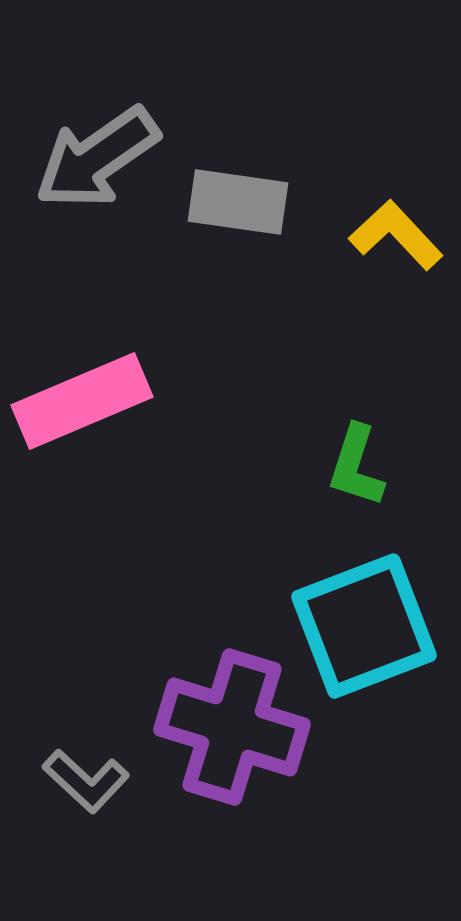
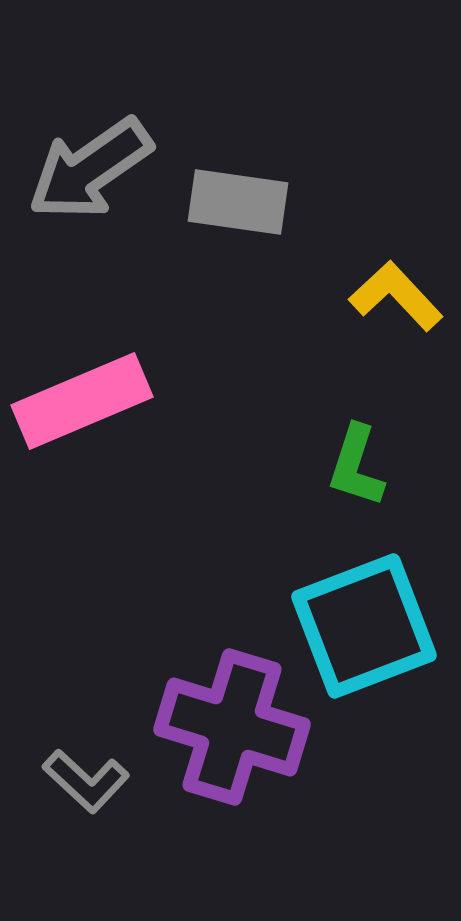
gray arrow: moved 7 px left, 11 px down
yellow L-shape: moved 61 px down
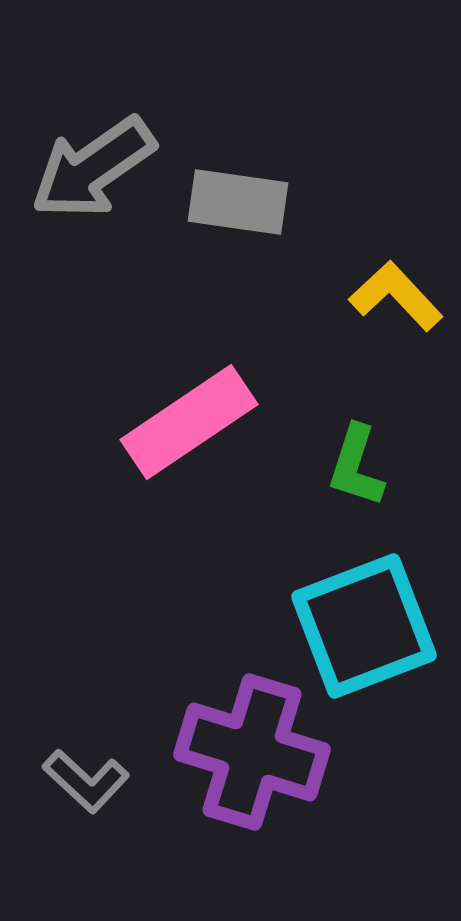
gray arrow: moved 3 px right, 1 px up
pink rectangle: moved 107 px right, 21 px down; rotated 11 degrees counterclockwise
purple cross: moved 20 px right, 25 px down
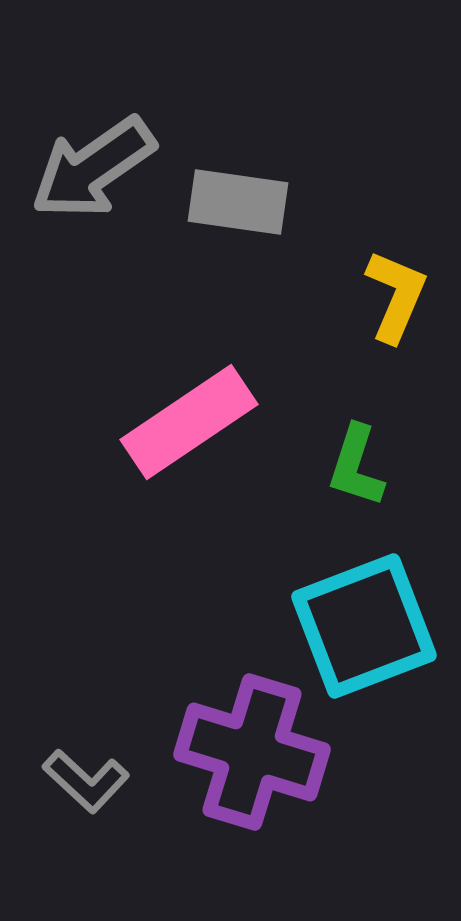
yellow L-shape: rotated 66 degrees clockwise
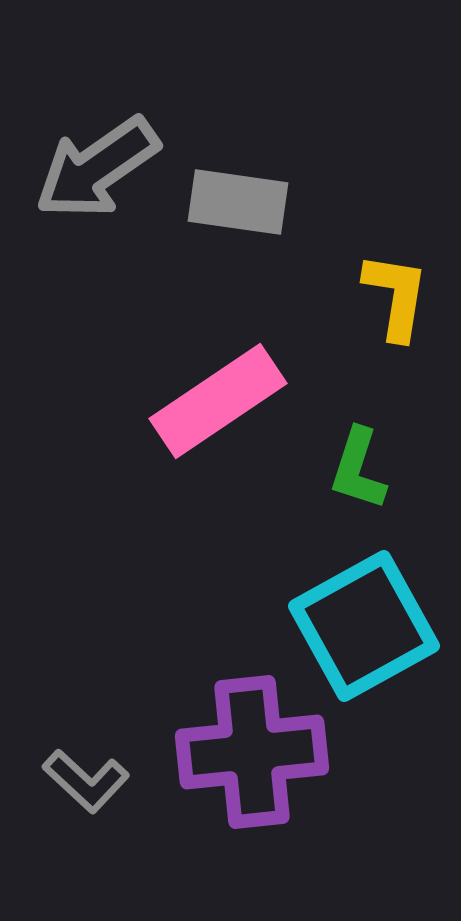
gray arrow: moved 4 px right
yellow L-shape: rotated 14 degrees counterclockwise
pink rectangle: moved 29 px right, 21 px up
green L-shape: moved 2 px right, 3 px down
cyan square: rotated 8 degrees counterclockwise
purple cross: rotated 23 degrees counterclockwise
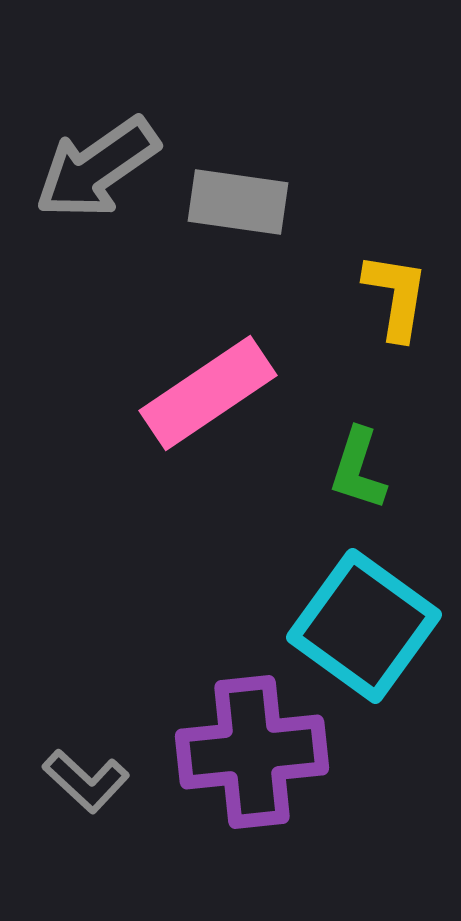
pink rectangle: moved 10 px left, 8 px up
cyan square: rotated 25 degrees counterclockwise
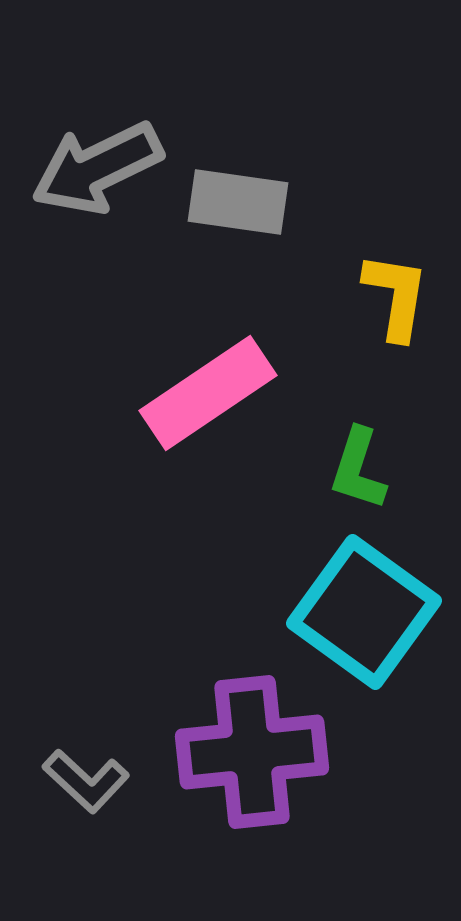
gray arrow: rotated 9 degrees clockwise
cyan square: moved 14 px up
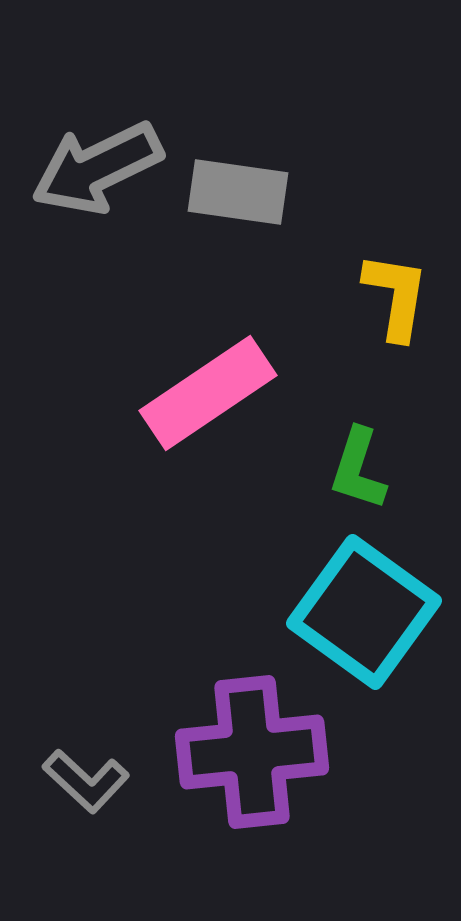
gray rectangle: moved 10 px up
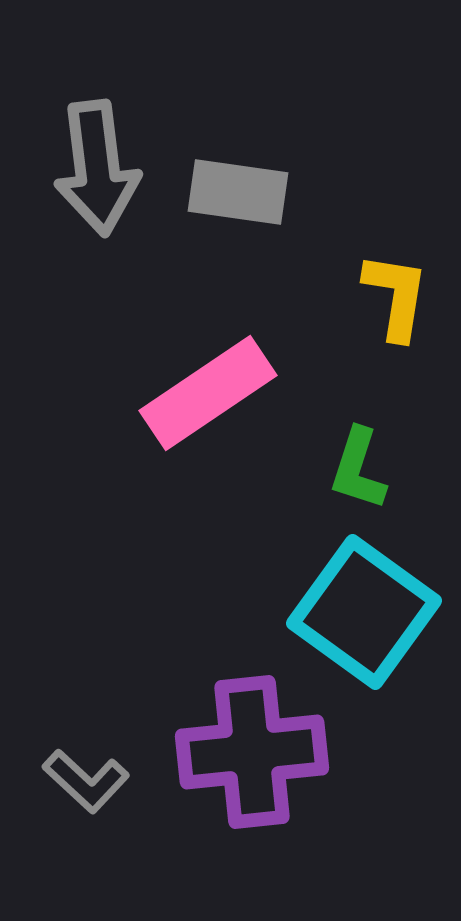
gray arrow: rotated 71 degrees counterclockwise
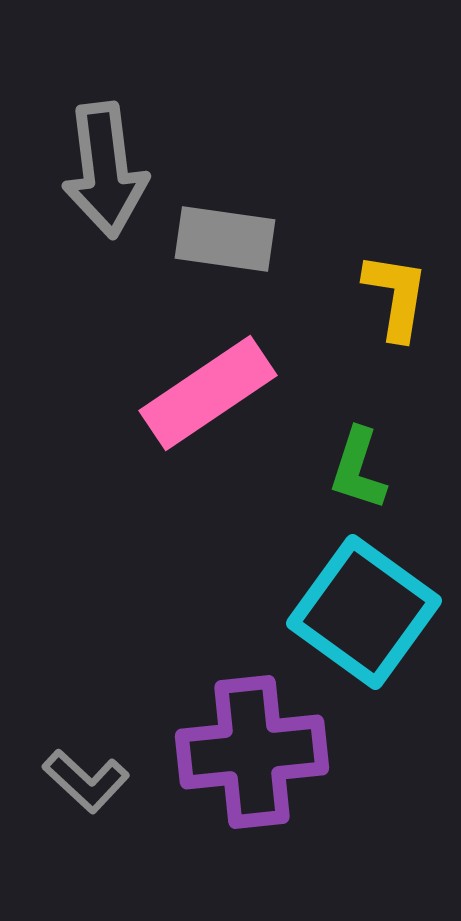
gray arrow: moved 8 px right, 2 px down
gray rectangle: moved 13 px left, 47 px down
